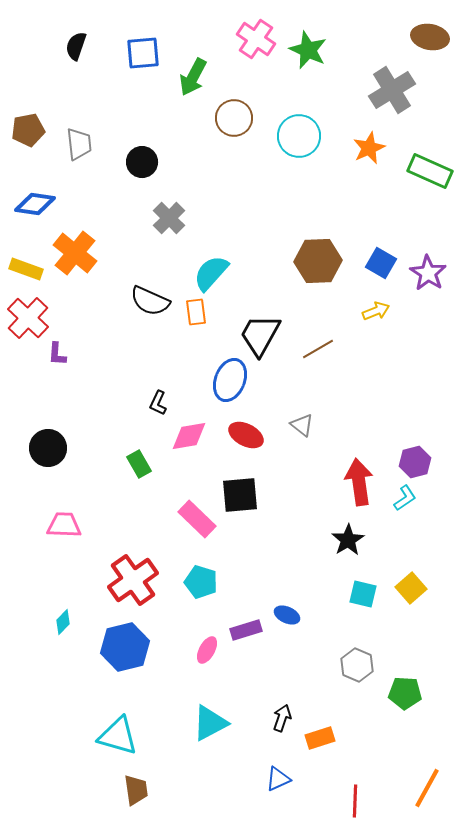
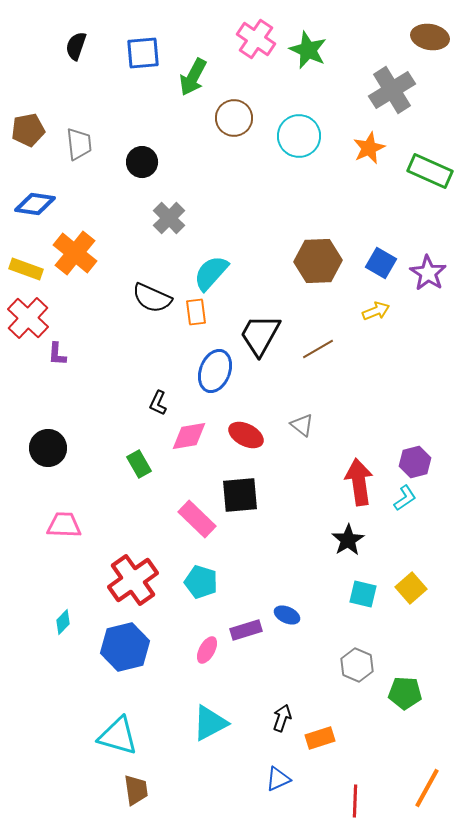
black semicircle at (150, 301): moved 2 px right, 3 px up
blue ellipse at (230, 380): moved 15 px left, 9 px up
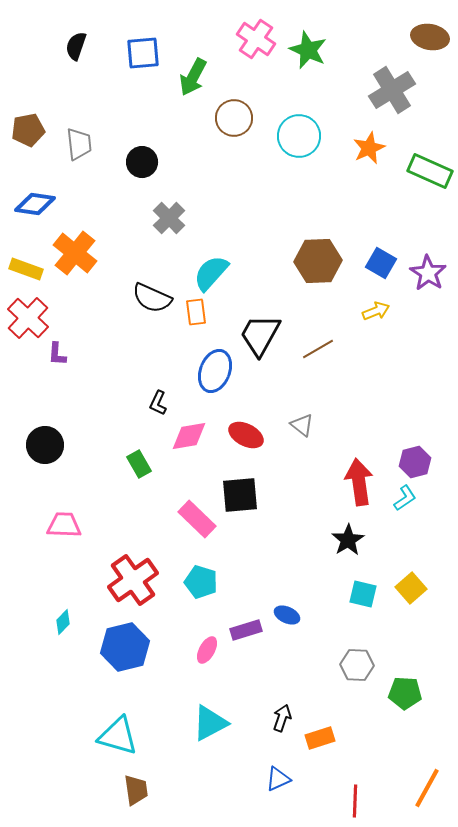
black circle at (48, 448): moved 3 px left, 3 px up
gray hexagon at (357, 665): rotated 20 degrees counterclockwise
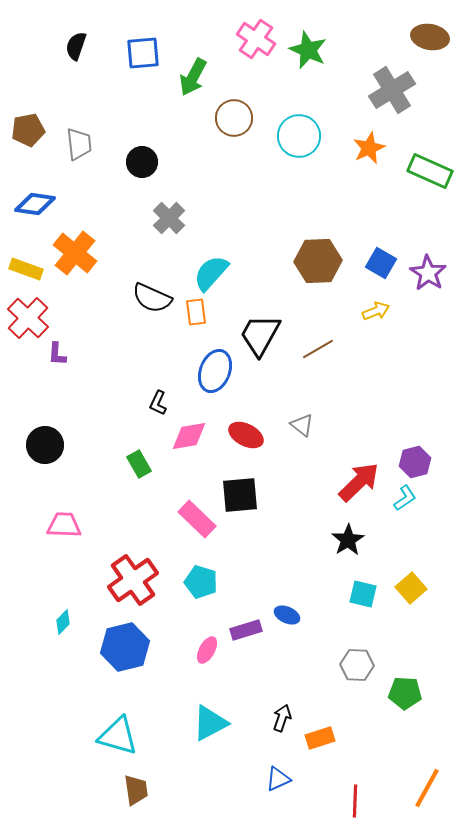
red arrow at (359, 482): rotated 54 degrees clockwise
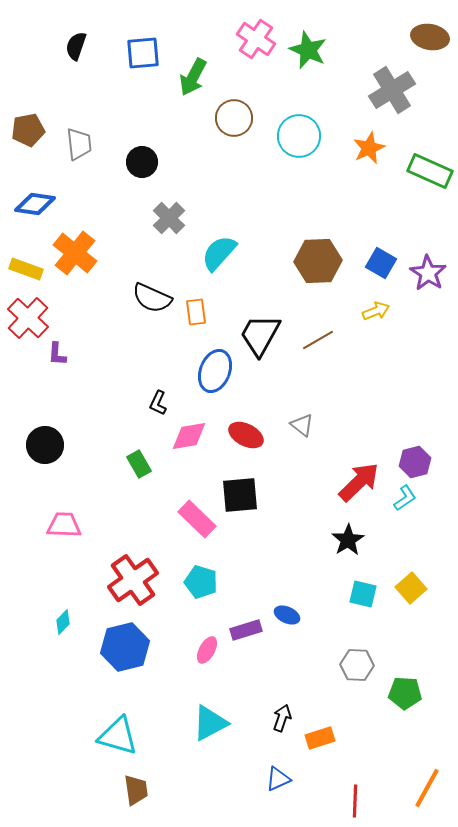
cyan semicircle at (211, 273): moved 8 px right, 20 px up
brown line at (318, 349): moved 9 px up
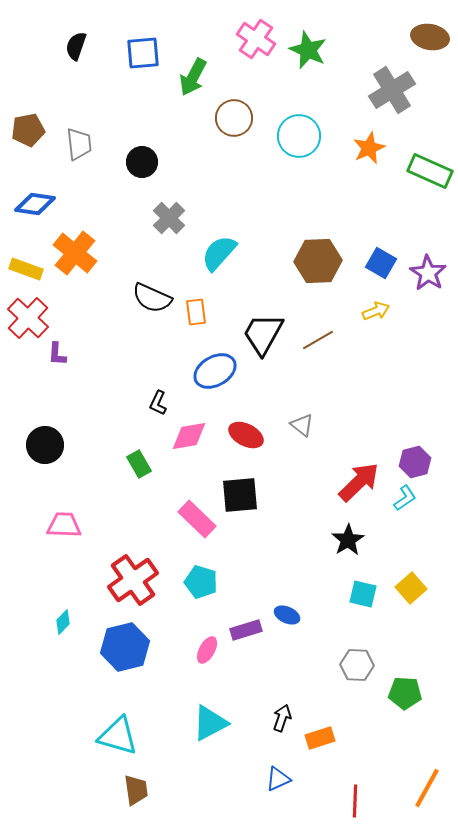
black trapezoid at (260, 335): moved 3 px right, 1 px up
blue ellipse at (215, 371): rotated 39 degrees clockwise
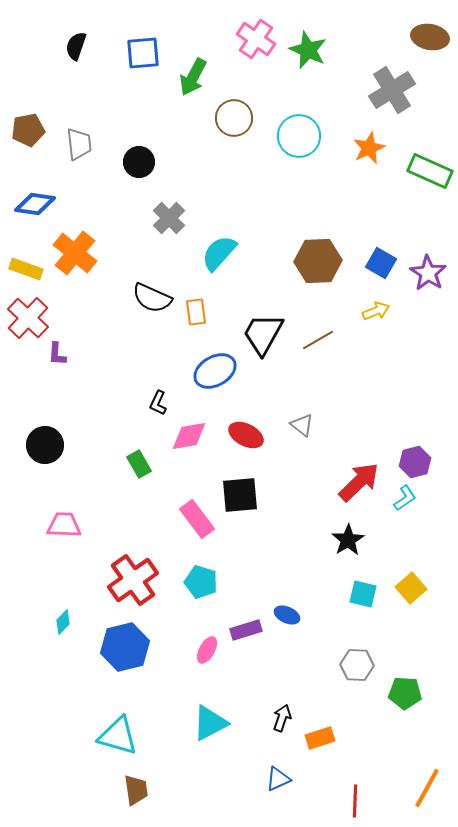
black circle at (142, 162): moved 3 px left
pink rectangle at (197, 519): rotated 9 degrees clockwise
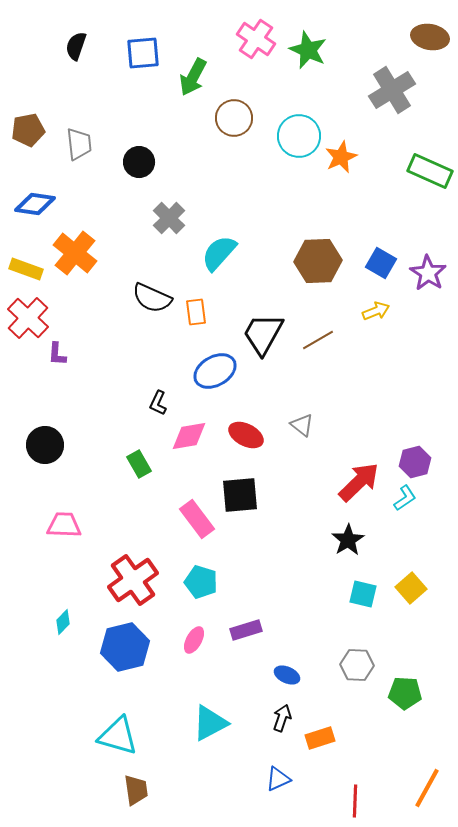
orange star at (369, 148): moved 28 px left, 9 px down
blue ellipse at (287, 615): moved 60 px down
pink ellipse at (207, 650): moved 13 px left, 10 px up
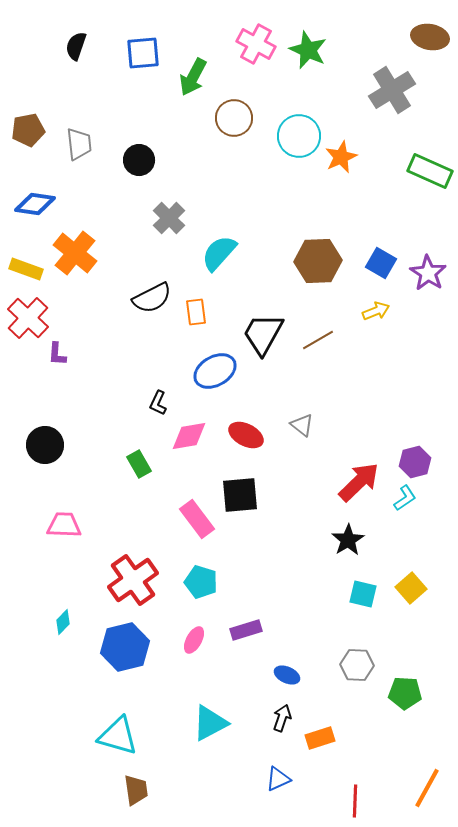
pink cross at (256, 39): moved 5 px down; rotated 6 degrees counterclockwise
black circle at (139, 162): moved 2 px up
black semicircle at (152, 298): rotated 51 degrees counterclockwise
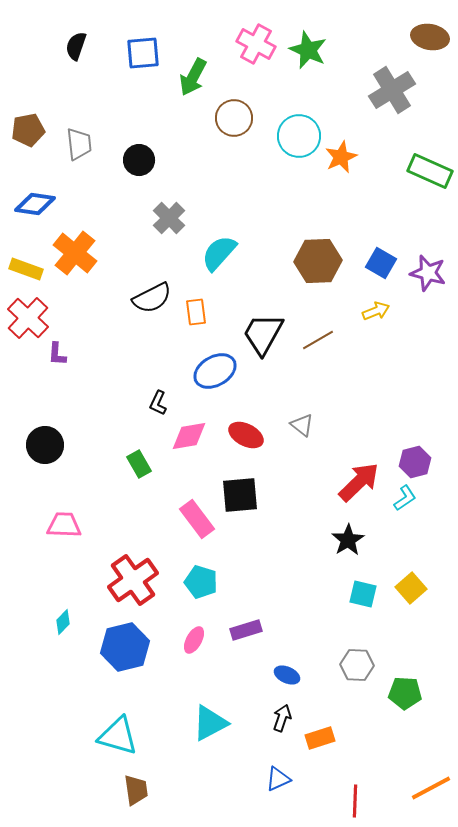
purple star at (428, 273): rotated 18 degrees counterclockwise
orange line at (427, 788): moved 4 px right; rotated 33 degrees clockwise
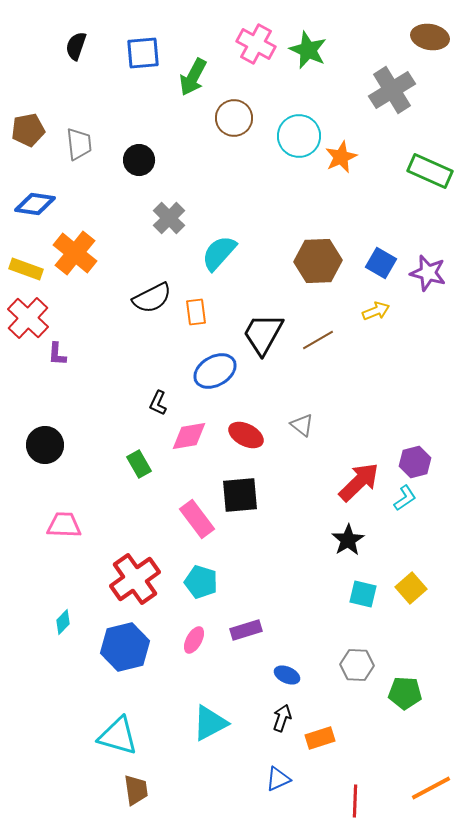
red cross at (133, 580): moved 2 px right, 1 px up
